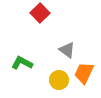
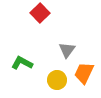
gray triangle: rotated 30 degrees clockwise
yellow circle: moved 2 px left
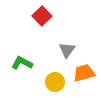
red square: moved 2 px right, 3 px down
orange trapezoid: rotated 50 degrees clockwise
yellow circle: moved 2 px left, 2 px down
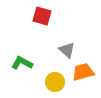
red square: rotated 30 degrees counterclockwise
gray triangle: rotated 24 degrees counterclockwise
orange trapezoid: moved 1 px left, 1 px up
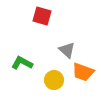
orange trapezoid: rotated 145 degrees counterclockwise
yellow circle: moved 1 px left, 2 px up
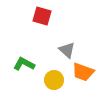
green L-shape: moved 2 px right, 1 px down
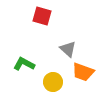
gray triangle: moved 1 px right, 1 px up
yellow circle: moved 1 px left, 2 px down
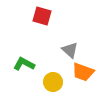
gray triangle: moved 2 px right, 1 px down
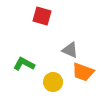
gray triangle: rotated 18 degrees counterclockwise
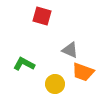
yellow circle: moved 2 px right, 2 px down
